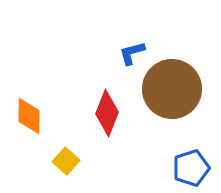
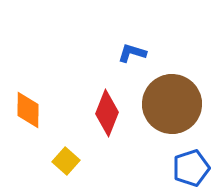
blue L-shape: rotated 32 degrees clockwise
brown circle: moved 15 px down
orange diamond: moved 1 px left, 6 px up
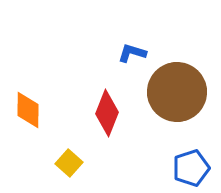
brown circle: moved 5 px right, 12 px up
yellow square: moved 3 px right, 2 px down
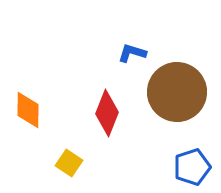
yellow square: rotated 8 degrees counterclockwise
blue pentagon: moved 1 px right, 1 px up
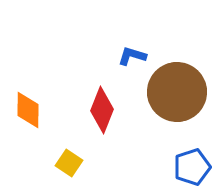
blue L-shape: moved 3 px down
red diamond: moved 5 px left, 3 px up
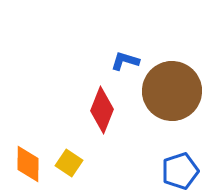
blue L-shape: moved 7 px left, 5 px down
brown circle: moved 5 px left, 1 px up
orange diamond: moved 54 px down
blue pentagon: moved 12 px left, 4 px down
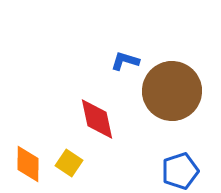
red diamond: moved 5 px left, 9 px down; rotated 33 degrees counterclockwise
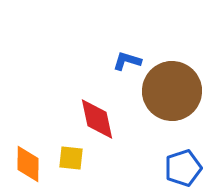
blue L-shape: moved 2 px right
yellow square: moved 2 px right, 5 px up; rotated 28 degrees counterclockwise
blue pentagon: moved 3 px right, 3 px up
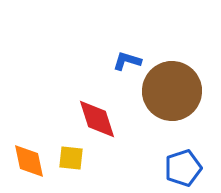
red diamond: rotated 6 degrees counterclockwise
orange diamond: moved 1 px right, 3 px up; rotated 12 degrees counterclockwise
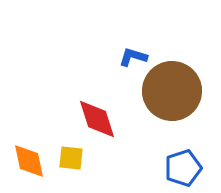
blue L-shape: moved 6 px right, 4 px up
